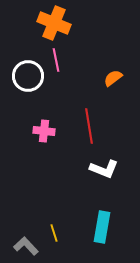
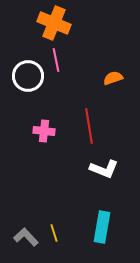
orange semicircle: rotated 18 degrees clockwise
gray L-shape: moved 9 px up
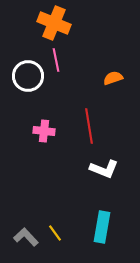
yellow line: moved 1 px right; rotated 18 degrees counterclockwise
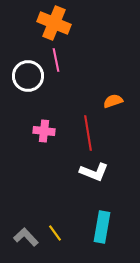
orange semicircle: moved 23 px down
red line: moved 1 px left, 7 px down
white L-shape: moved 10 px left, 3 px down
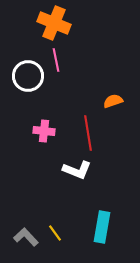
white L-shape: moved 17 px left, 2 px up
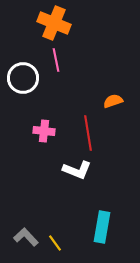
white circle: moved 5 px left, 2 px down
yellow line: moved 10 px down
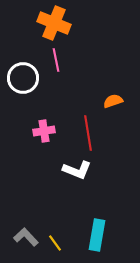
pink cross: rotated 15 degrees counterclockwise
cyan rectangle: moved 5 px left, 8 px down
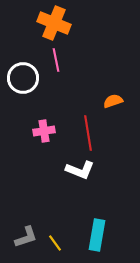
white L-shape: moved 3 px right
gray L-shape: rotated 115 degrees clockwise
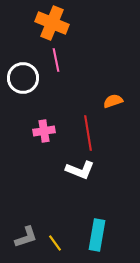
orange cross: moved 2 px left
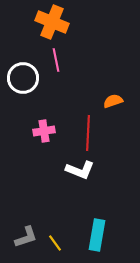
orange cross: moved 1 px up
red line: rotated 12 degrees clockwise
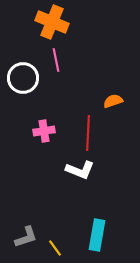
yellow line: moved 5 px down
